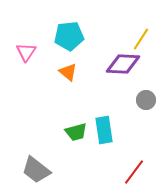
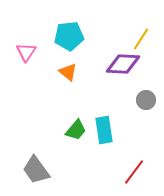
green trapezoid: moved 2 px up; rotated 35 degrees counterclockwise
gray trapezoid: rotated 16 degrees clockwise
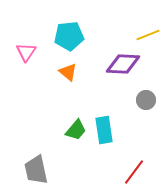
yellow line: moved 7 px right, 4 px up; rotated 35 degrees clockwise
gray trapezoid: rotated 24 degrees clockwise
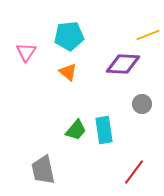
gray circle: moved 4 px left, 4 px down
gray trapezoid: moved 7 px right
